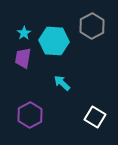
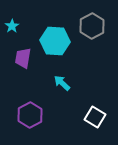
cyan star: moved 12 px left, 7 px up
cyan hexagon: moved 1 px right
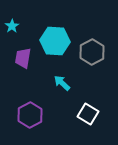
gray hexagon: moved 26 px down
white square: moved 7 px left, 3 px up
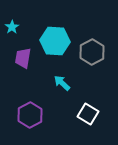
cyan star: moved 1 px down
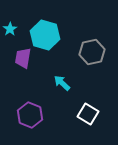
cyan star: moved 2 px left, 2 px down
cyan hexagon: moved 10 px left, 6 px up; rotated 12 degrees clockwise
gray hexagon: rotated 15 degrees clockwise
purple hexagon: rotated 10 degrees counterclockwise
